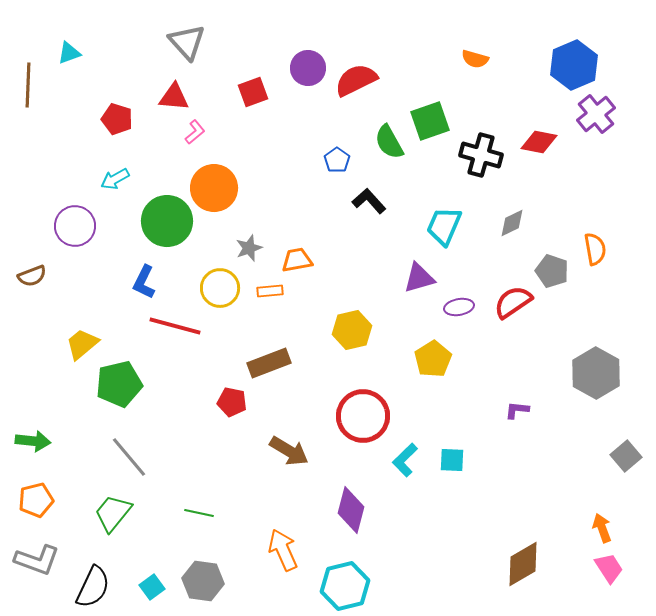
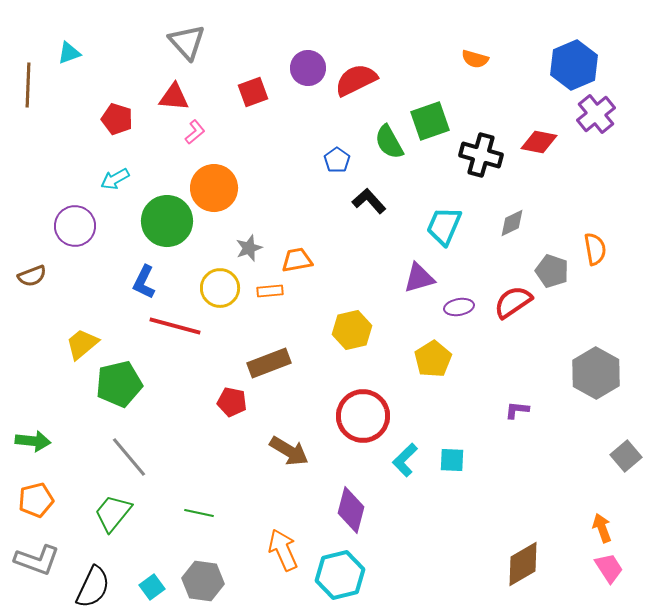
cyan hexagon at (345, 586): moved 5 px left, 11 px up
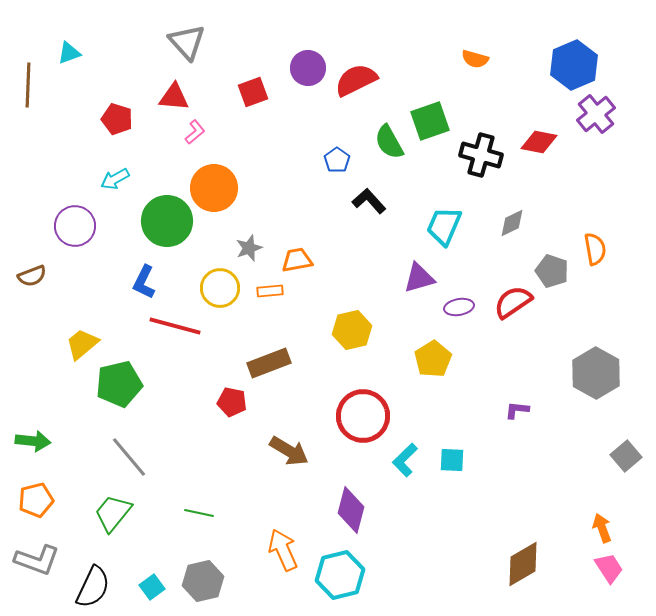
gray hexagon at (203, 581): rotated 21 degrees counterclockwise
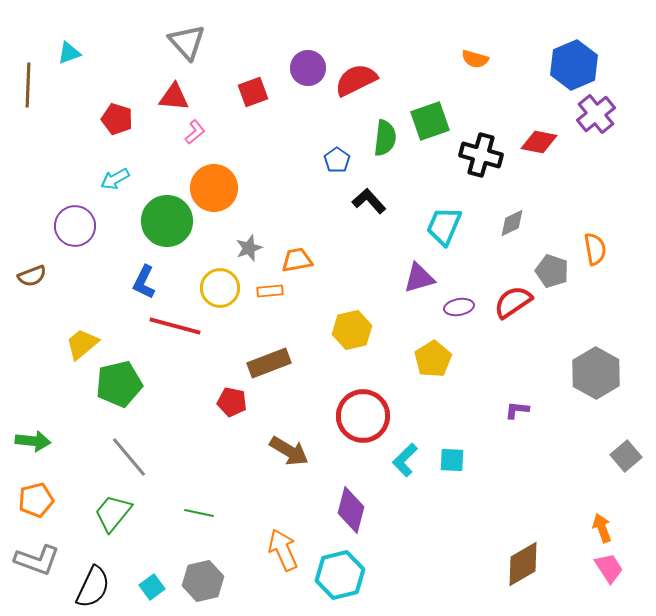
green semicircle at (389, 142): moved 4 px left, 4 px up; rotated 144 degrees counterclockwise
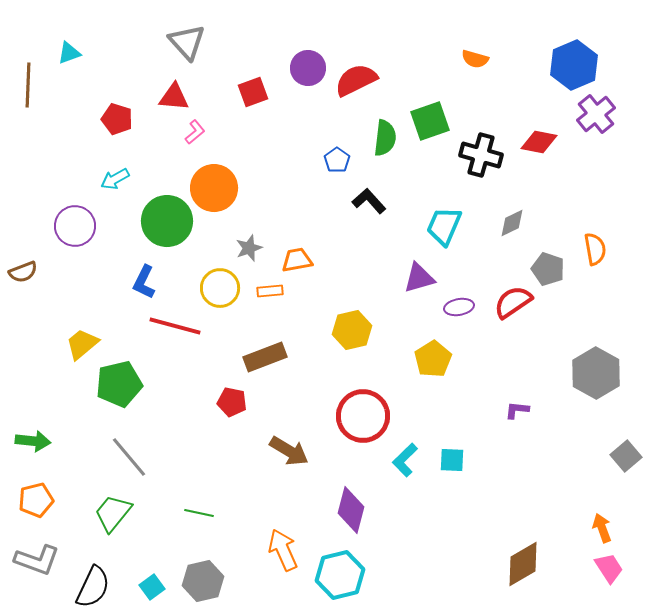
gray pentagon at (552, 271): moved 4 px left, 2 px up
brown semicircle at (32, 276): moved 9 px left, 4 px up
brown rectangle at (269, 363): moved 4 px left, 6 px up
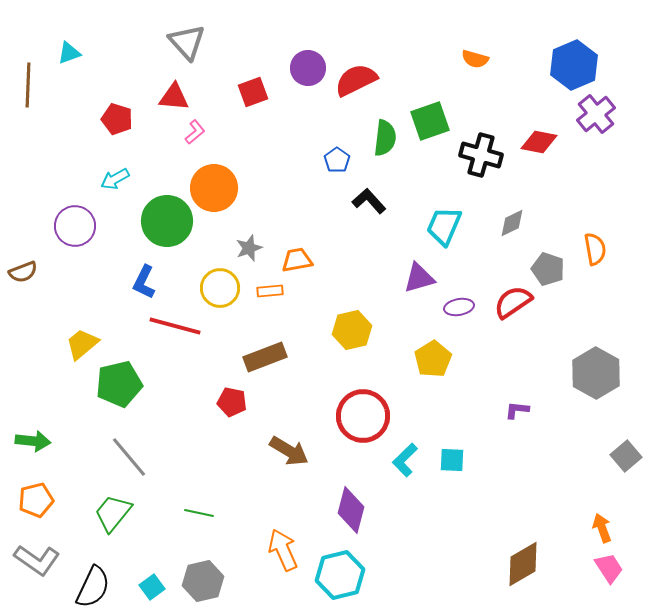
gray L-shape at (37, 560): rotated 15 degrees clockwise
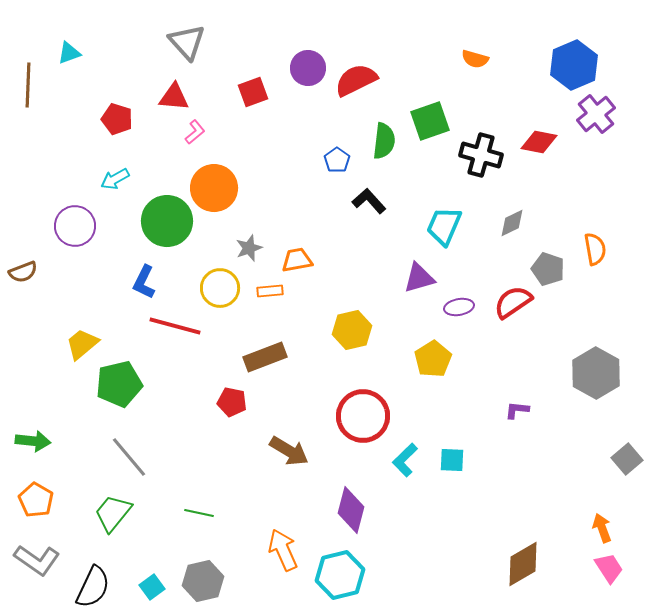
green semicircle at (385, 138): moved 1 px left, 3 px down
gray square at (626, 456): moved 1 px right, 3 px down
orange pentagon at (36, 500): rotated 28 degrees counterclockwise
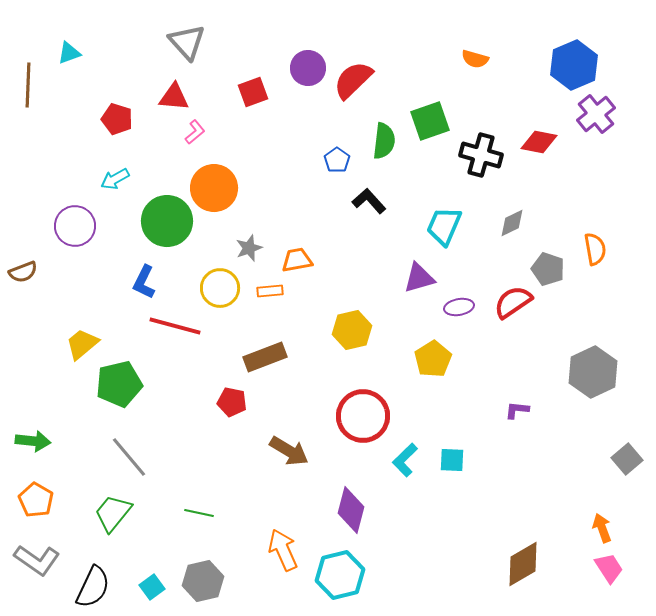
red semicircle at (356, 80): moved 3 px left; rotated 18 degrees counterclockwise
gray hexagon at (596, 373): moved 3 px left, 1 px up; rotated 6 degrees clockwise
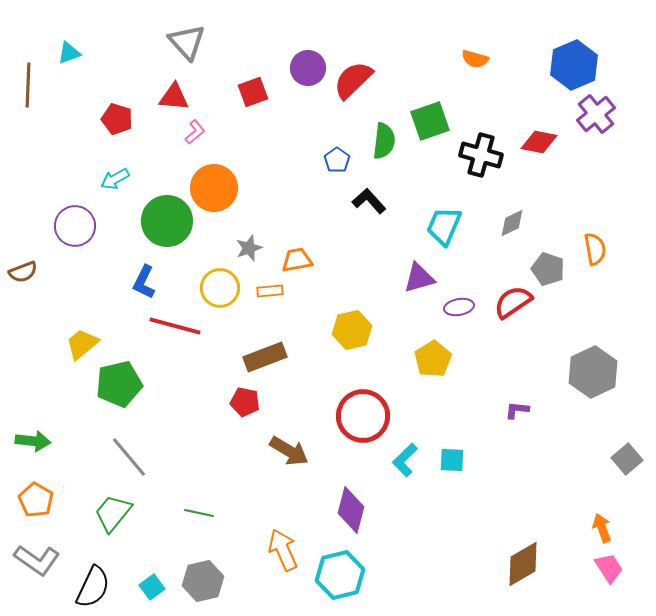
red pentagon at (232, 402): moved 13 px right
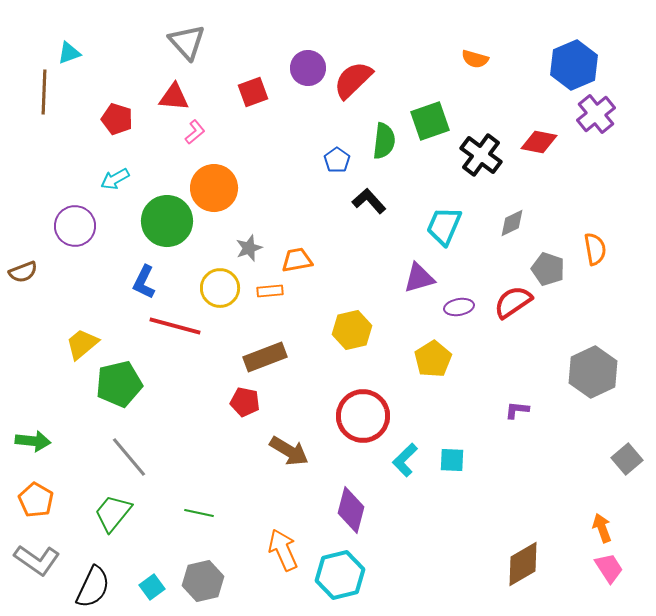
brown line at (28, 85): moved 16 px right, 7 px down
black cross at (481, 155): rotated 21 degrees clockwise
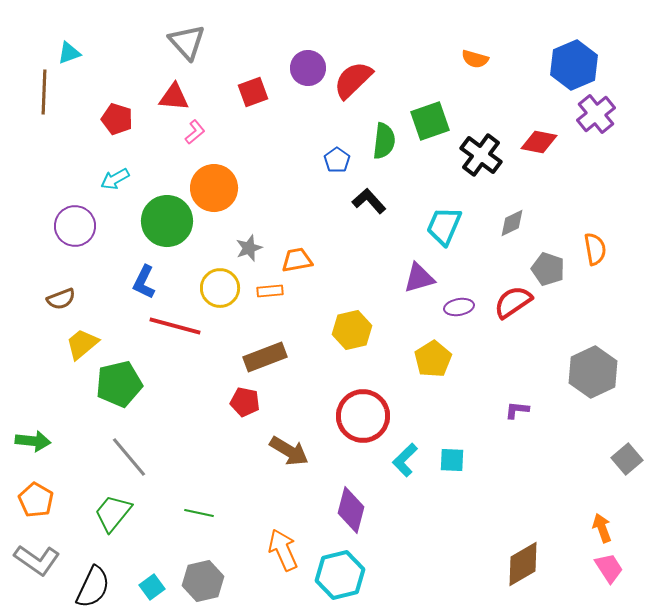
brown semicircle at (23, 272): moved 38 px right, 27 px down
